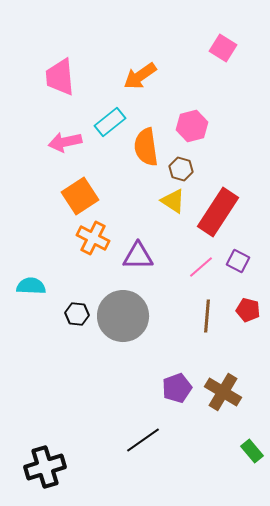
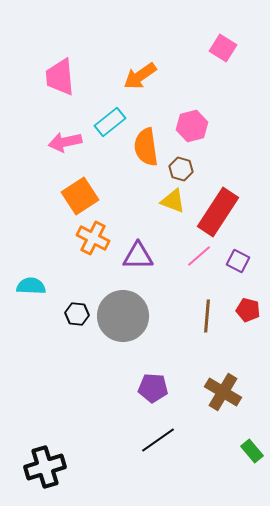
yellow triangle: rotated 12 degrees counterclockwise
pink line: moved 2 px left, 11 px up
purple pentagon: moved 24 px left; rotated 24 degrees clockwise
black line: moved 15 px right
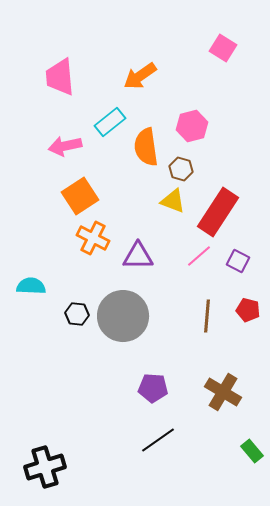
pink arrow: moved 4 px down
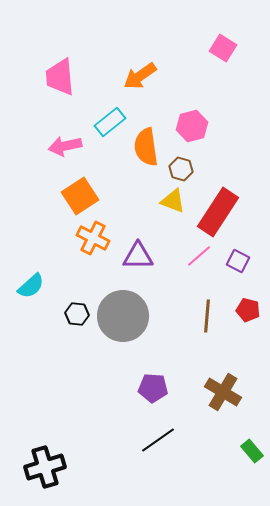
cyan semicircle: rotated 136 degrees clockwise
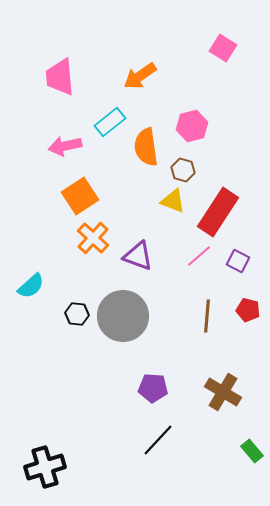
brown hexagon: moved 2 px right, 1 px down
orange cross: rotated 16 degrees clockwise
purple triangle: rotated 20 degrees clockwise
black line: rotated 12 degrees counterclockwise
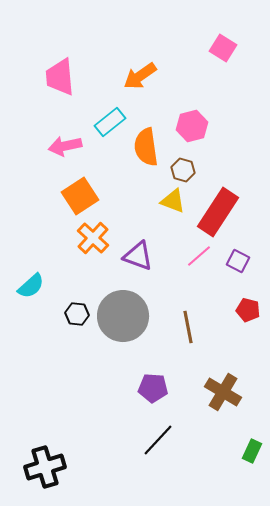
brown line: moved 19 px left, 11 px down; rotated 16 degrees counterclockwise
green rectangle: rotated 65 degrees clockwise
